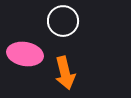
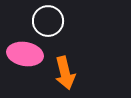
white circle: moved 15 px left
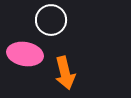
white circle: moved 3 px right, 1 px up
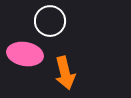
white circle: moved 1 px left, 1 px down
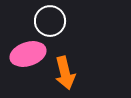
pink ellipse: moved 3 px right; rotated 28 degrees counterclockwise
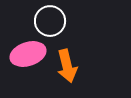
orange arrow: moved 2 px right, 7 px up
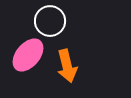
pink ellipse: moved 1 px down; rotated 32 degrees counterclockwise
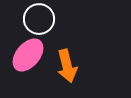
white circle: moved 11 px left, 2 px up
